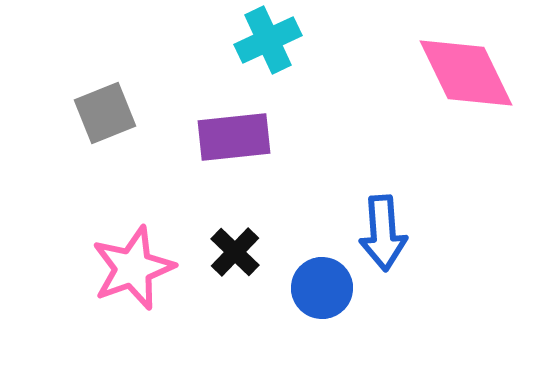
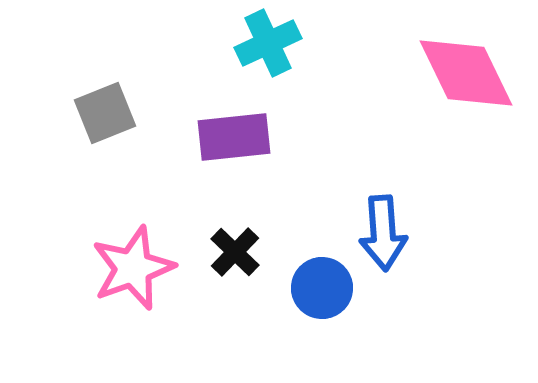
cyan cross: moved 3 px down
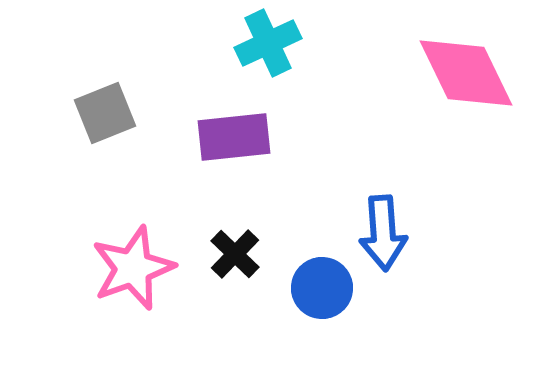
black cross: moved 2 px down
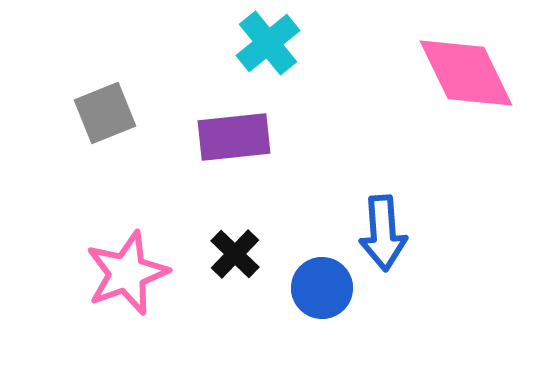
cyan cross: rotated 14 degrees counterclockwise
pink star: moved 6 px left, 5 px down
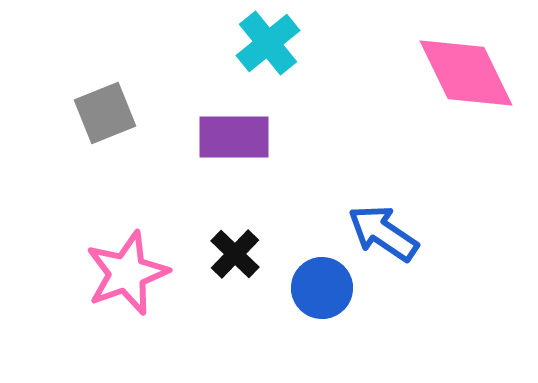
purple rectangle: rotated 6 degrees clockwise
blue arrow: rotated 128 degrees clockwise
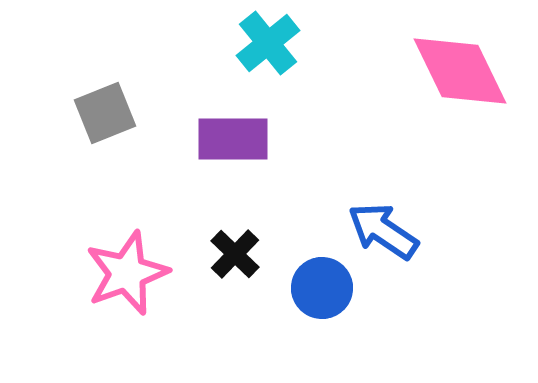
pink diamond: moved 6 px left, 2 px up
purple rectangle: moved 1 px left, 2 px down
blue arrow: moved 2 px up
